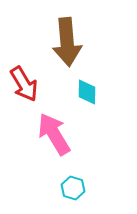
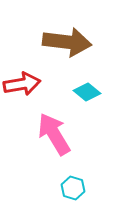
brown arrow: rotated 78 degrees counterclockwise
red arrow: moved 2 px left; rotated 69 degrees counterclockwise
cyan diamond: rotated 52 degrees counterclockwise
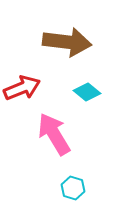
red arrow: moved 4 px down; rotated 12 degrees counterclockwise
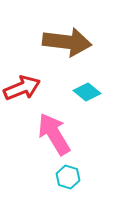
cyan hexagon: moved 5 px left, 11 px up
